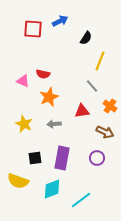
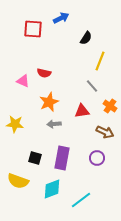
blue arrow: moved 1 px right, 3 px up
red semicircle: moved 1 px right, 1 px up
orange star: moved 5 px down
yellow star: moved 9 px left; rotated 18 degrees counterclockwise
black square: rotated 24 degrees clockwise
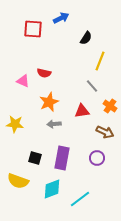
cyan line: moved 1 px left, 1 px up
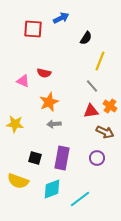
red triangle: moved 9 px right
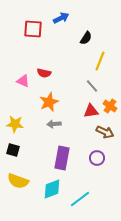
black square: moved 22 px left, 8 px up
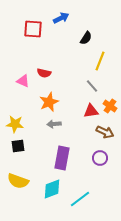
black square: moved 5 px right, 4 px up; rotated 24 degrees counterclockwise
purple circle: moved 3 px right
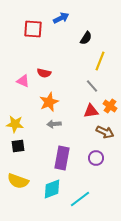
purple circle: moved 4 px left
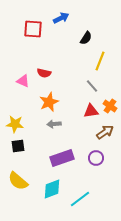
brown arrow: rotated 60 degrees counterclockwise
purple rectangle: rotated 60 degrees clockwise
yellow semicircle: rotated 20 degrees clockwise
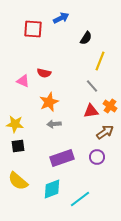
purple circle: moved 1 px right, 1 px up
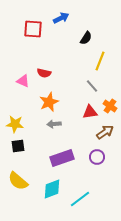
red triangle: moved 1 px left, 1 px down
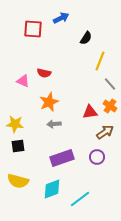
gray line: moved 18 px right, 2 px up
yellow semicircle: rotated 25 degrees counterclockwise
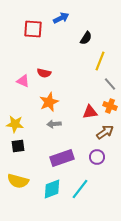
orange cross: rotated 16 degrees counterclockwise
cyan line: moved 10 px up; rotated 15 degrees counterclockwise
